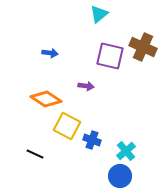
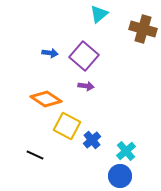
brown cross: moved 18 px up; rotated 8 degrees counterclockwise
purple square: moved 26 px left; rotated 28 degrees clockwise
blue cross: rotated 30 degrees clockwise
black line: moved 1 px down
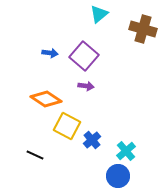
blue circle: moved 2 px left
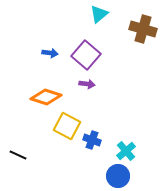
purple square: moved 2 px right, 1 px up
purple arrow: moved 1 px right, 2 px up
orange diamond: moved 2 px up; rotated 16 degrees counterclockwise
blue cross: rotated 30 degrees counterclockwise
black line: moved 17 px left
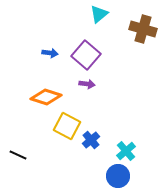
blue cross: moved 1 px left; rotated 30 degrees clockwise
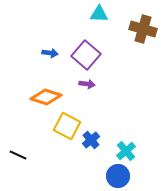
cyan triangle: rotated 42 degrees clockwise
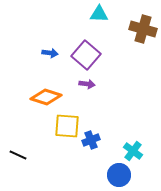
yellow square: rotated 24 degrees counterclockwise
blue cross: rotated 18 degrees clockwise
cyan cross: moved 7 px right; rotated 12 degrees counterclockwise
blue circle: moved 1 px right, 1 px up
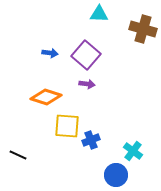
blue circle: moved 3 px left
